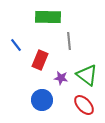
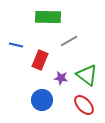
gray line: rotated 66 degrees clockwise
blue line: rotated 40 degrees counterclockwise
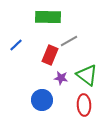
blue line: rotated 56 degrees counterclockwise
red rectangle: moved 10 px right, 5 px up
red ellipse: rotated 40 degrees clockwise
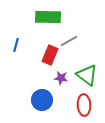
blue line: rotated 32 degrees counterclockwise
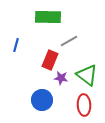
red rectangle: moved 5 px down
